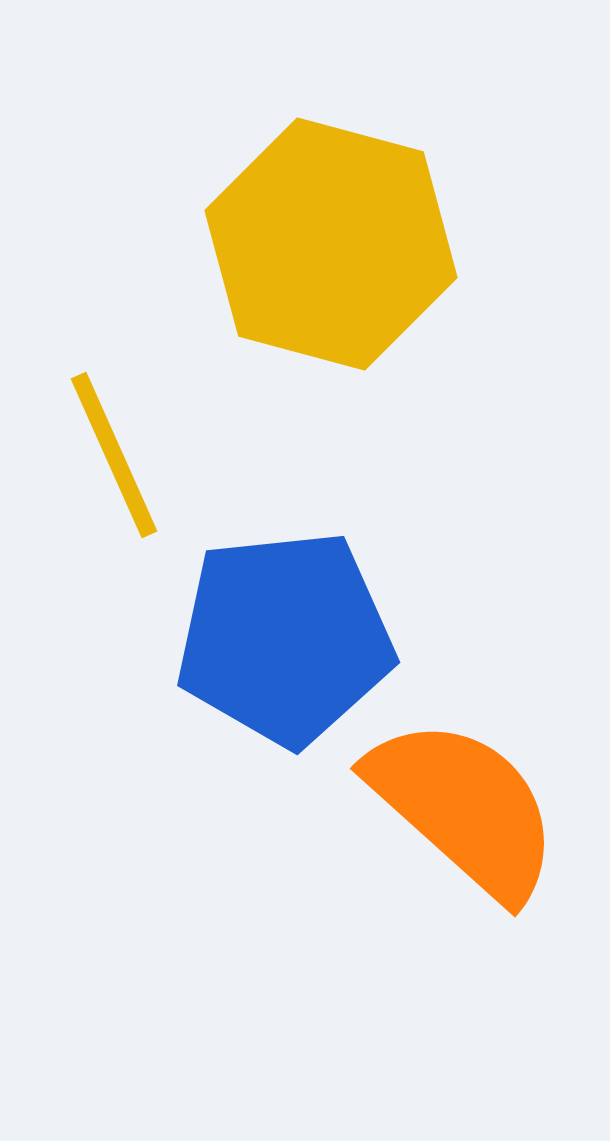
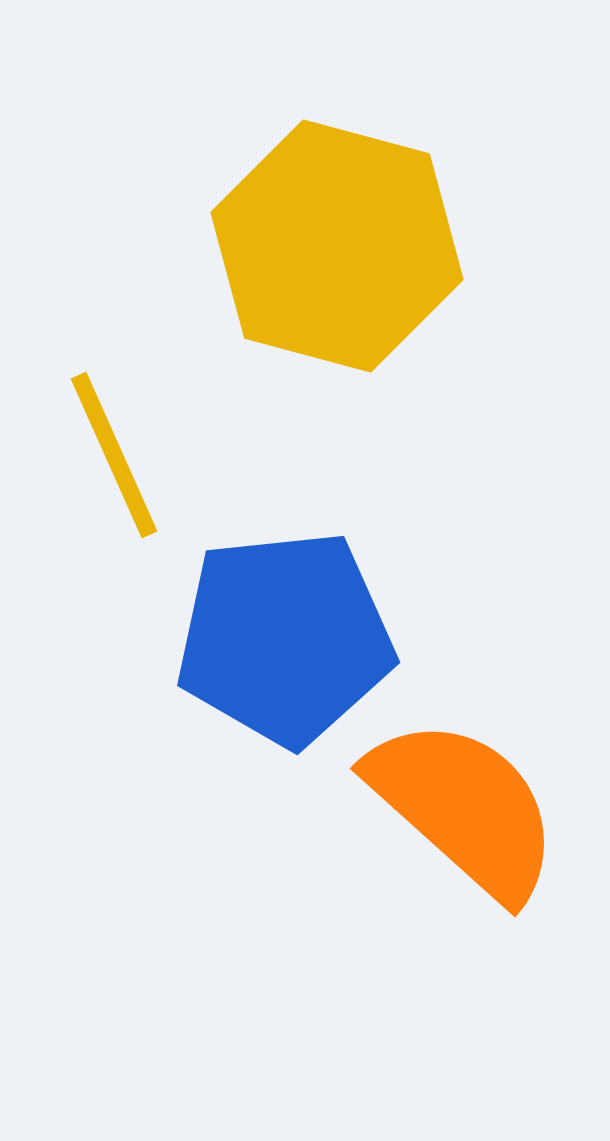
yellow hexagon: moved 6 px right, 2 px down
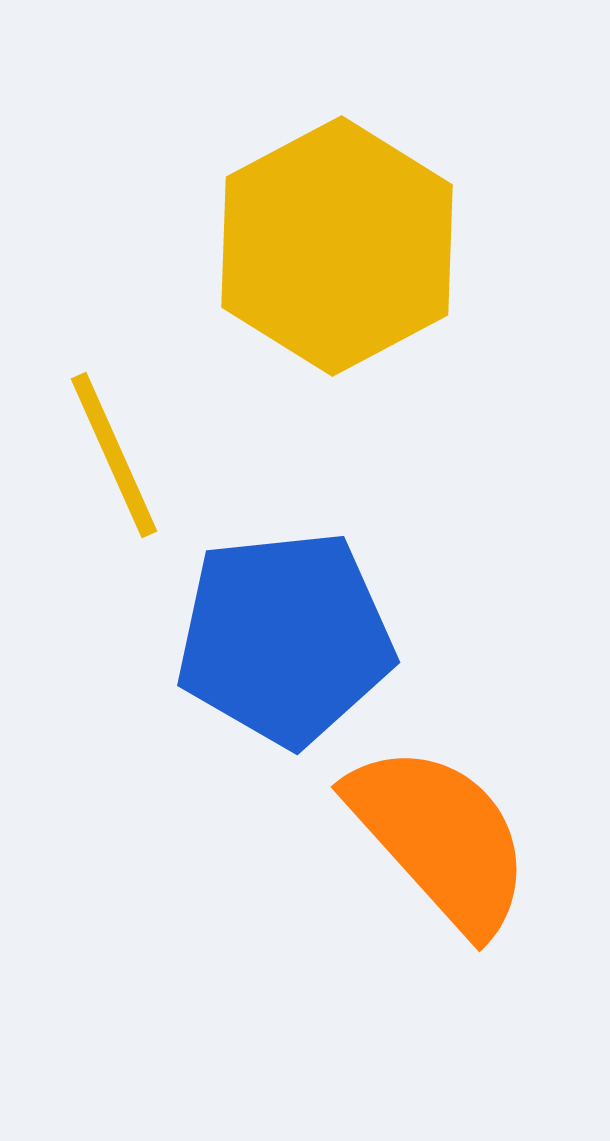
yellow hexagon: rotated 17 degrees clockwise
orange semicircle: moved 24 px left, 30 px down; rotated 6 degrees clockwise
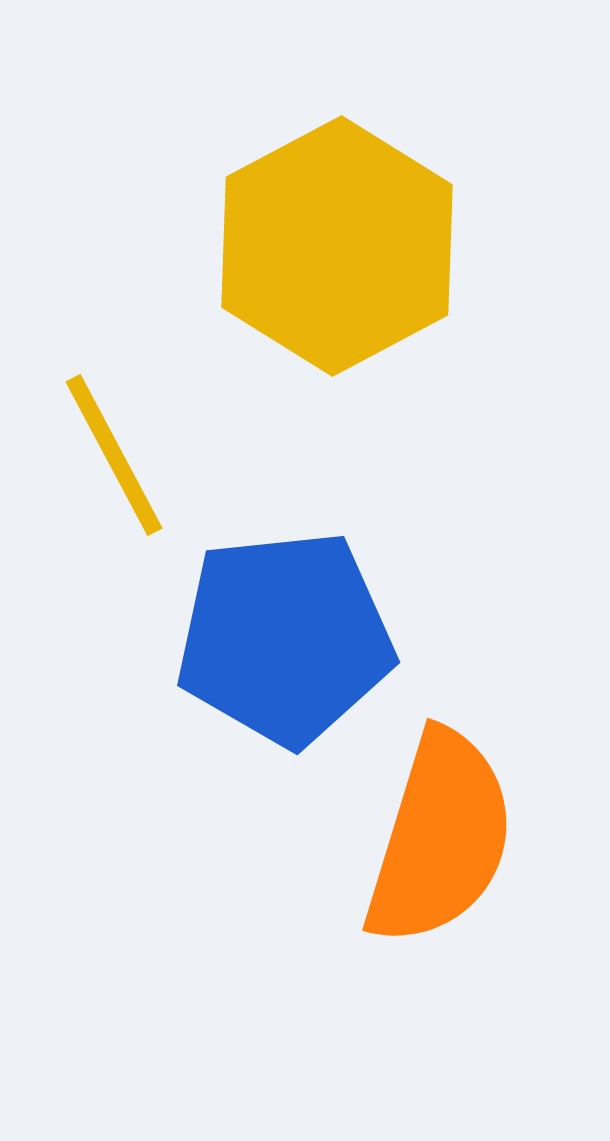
yellow line: rotated 4 degrees counterclockwise
orange semicircle: rotated 59 degrees clockwise
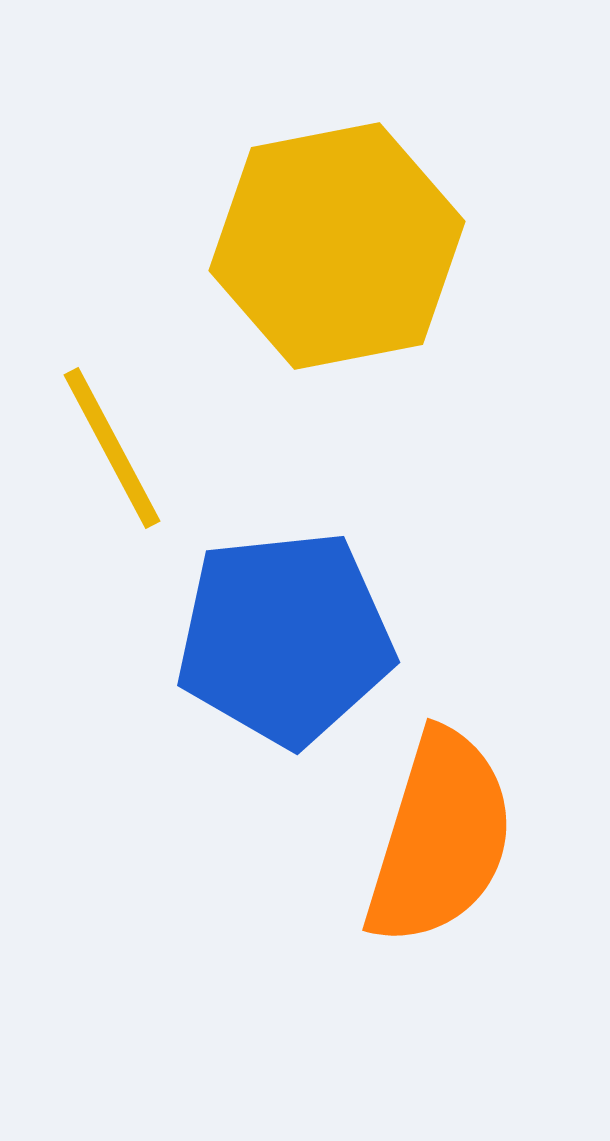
yellow hexagon: rotated 17 degrees clockwise
yellow line: moved 2 px left, 7 px up
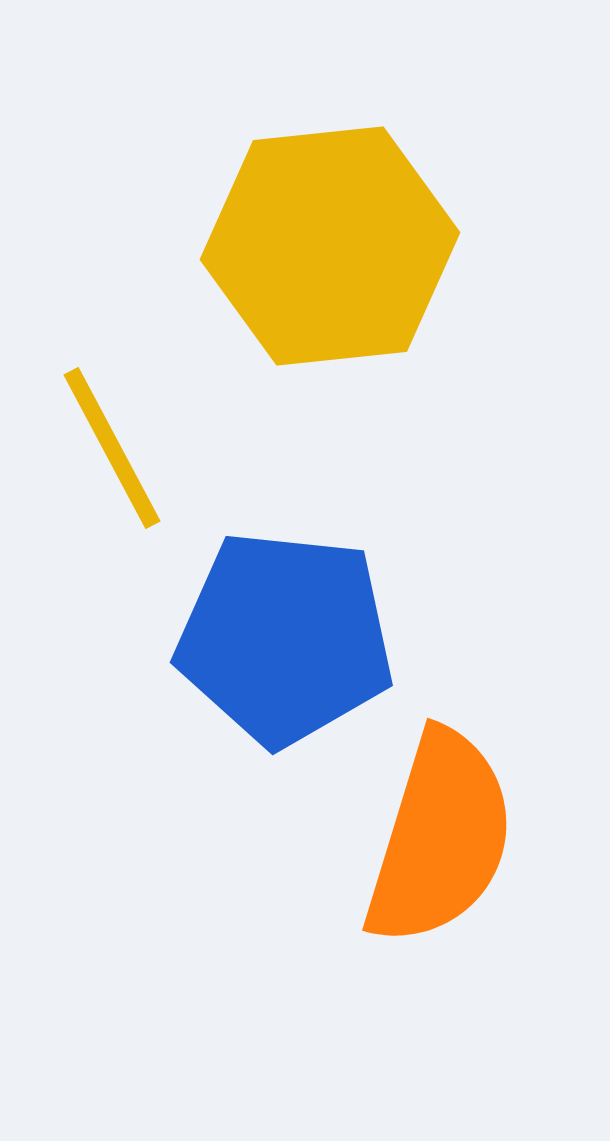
yellow hexagon: moved 7 px left; rotated 5 degrees clockwise
blue pentagon: rotated 12 degrees clockwise
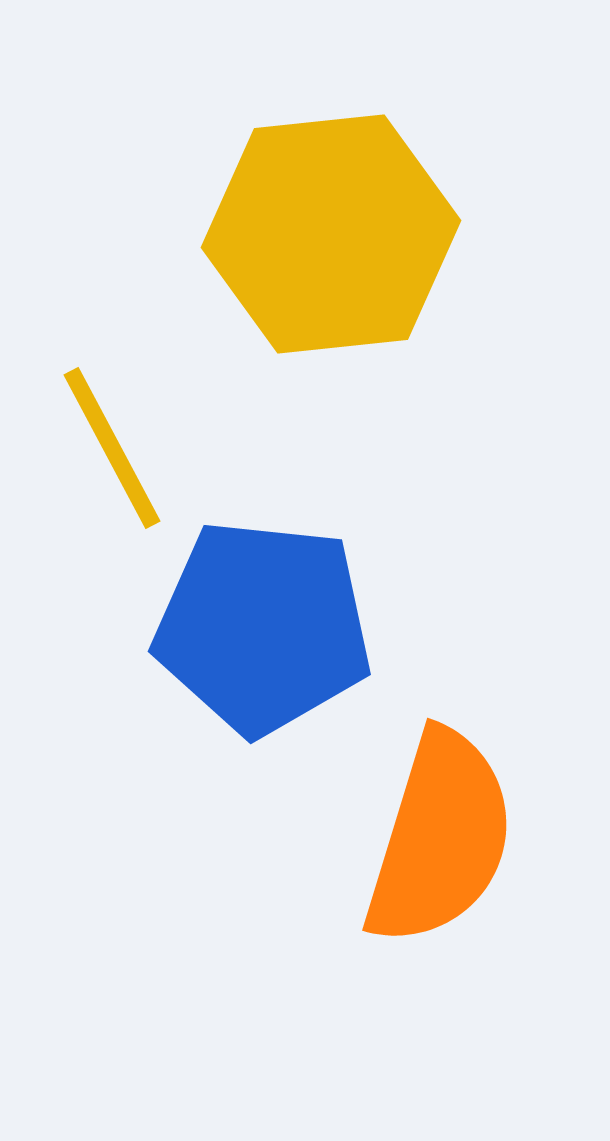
yellow hexagon: moved 1 px right, 12 px up
blue pentagon: moved 22 px left, 11 px up
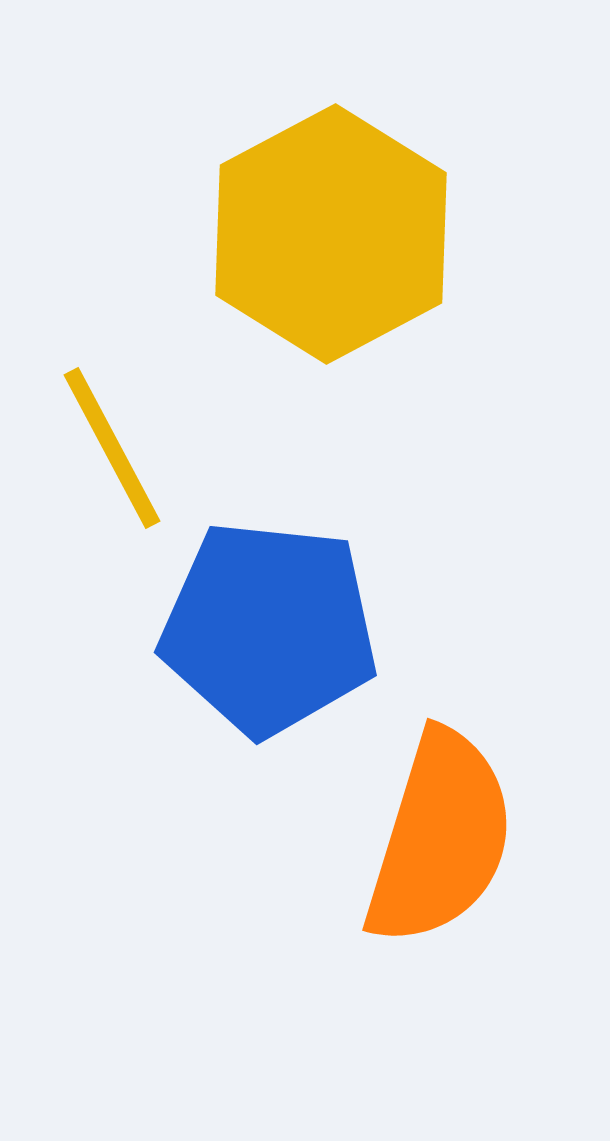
yellow hexagon: rotated 22 degrees counterclockwise
blue pentagon: moved 6 px right, 1 px down
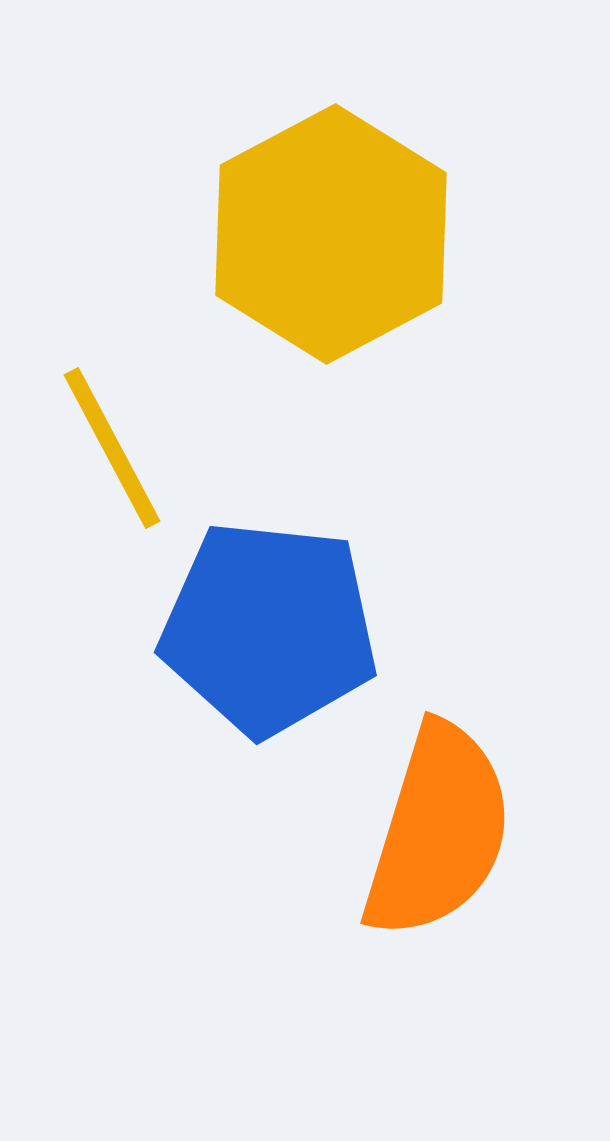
orange semicircle: moved 2 px left, 7 px up
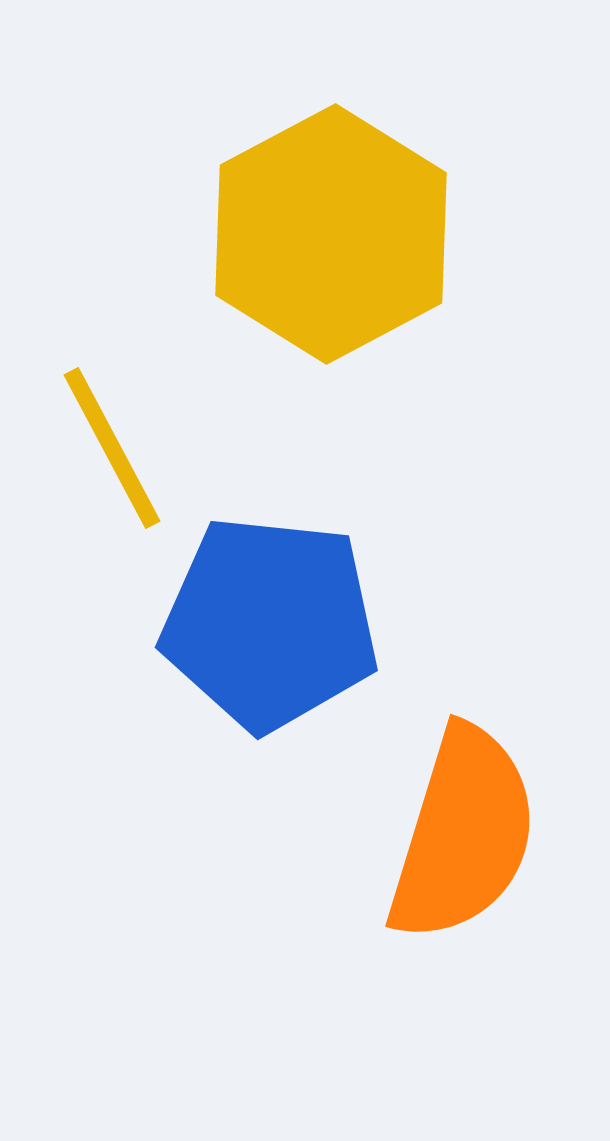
blue pentagon: moved 1 px right, 5 px up
orange semicircle: moved 25 px right, 3 px down
